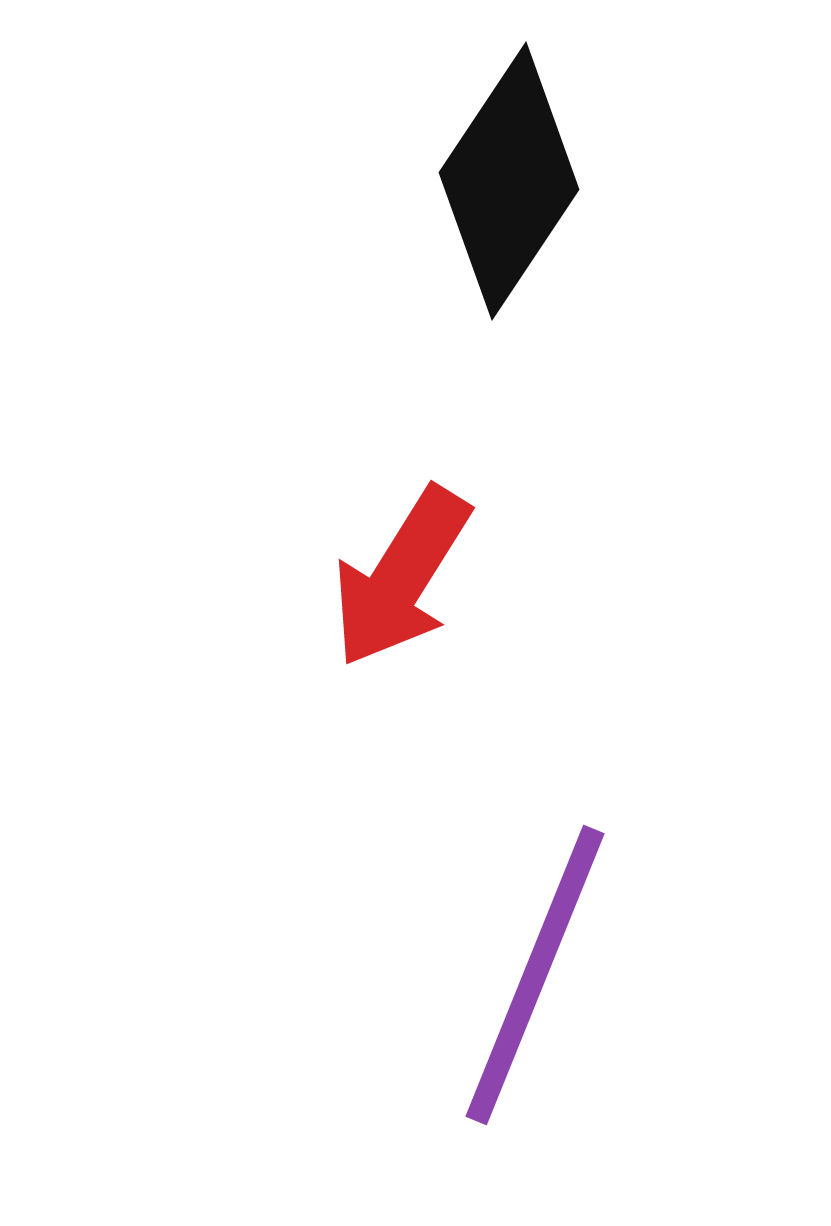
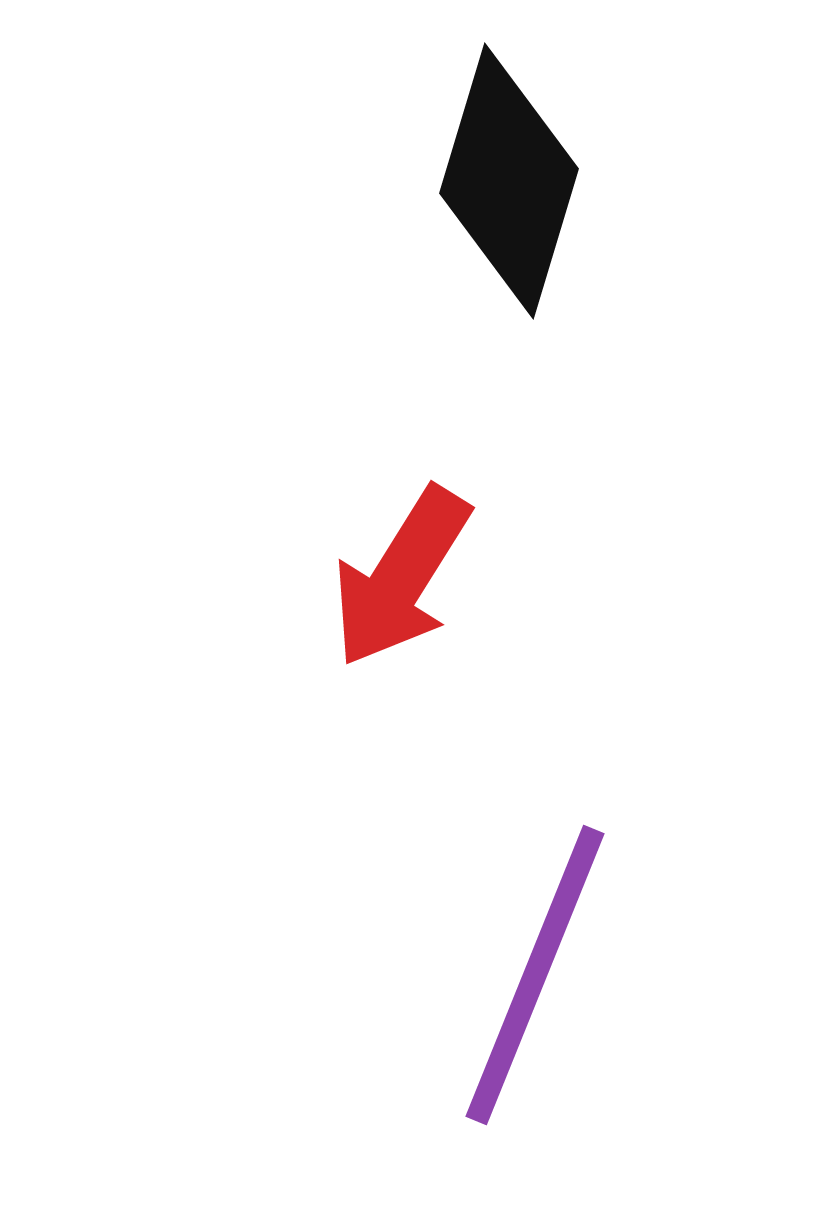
black diamond: rotated 17 degrees counterclockwise
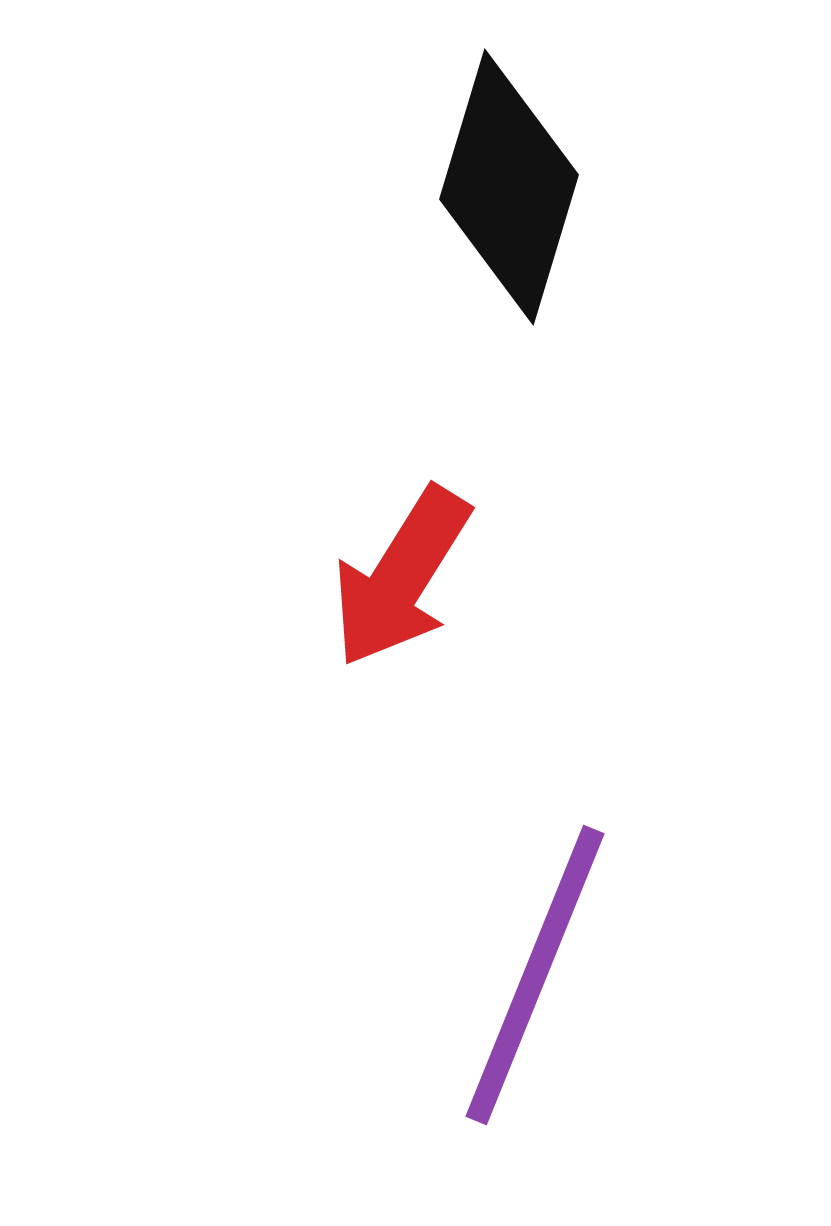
black diamond: moved 6 px down
